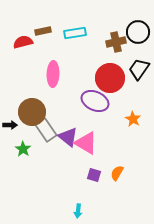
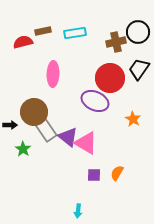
brown circle: moved 2 px right
purple square: rotated 16 degrees counterclockwise
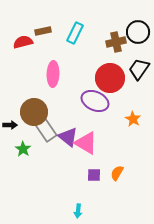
cyan rectangle: rotated 55 degrees counterclockwise
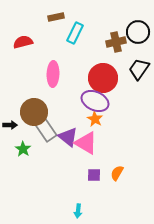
brown rectangle: moved 13 px right, 14 px up
red circle: moved 7 px left
orange star: moved 38 px left
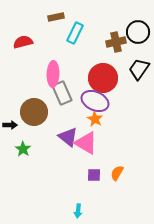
gray rectangle: moved 16 px right, 37 px up; rotated 10 degrees clockwise
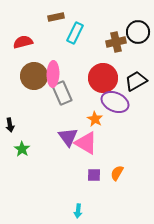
black trapezoid: moved 3 px left, 12 px down; rotated 25 degrees clockwise
purple ellipse: moved 20 px right, 1 px down
brown circle: moved 36 px up
black arrow: rotated 80 degrees clockwise
purple triangle: rotated 15 degrees clockwise
green star: moved 1 px left
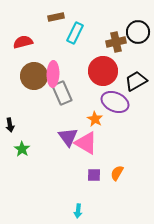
red circle: moved 7 px up
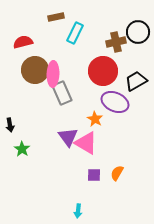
brown circle: moved 1 px right, 6 px up
